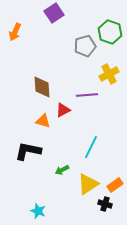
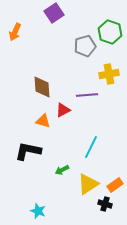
yellow cross: rotated 18 degrees clockwise
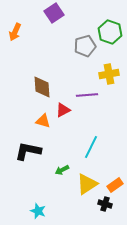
yellow triangle: moved 1 px left
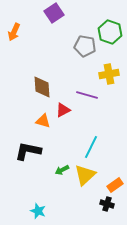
orange arrow: moved 1 px left
gray pentagon: rotated 25 degrees clockwise
purple line: rotated 20 degrees clockwise
yellow triangle: moved 2 px left, 9 px up; rotated 10 degrees counterclockwise
black cross: moved 2 px right
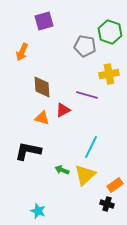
purple square: moved 10 px left, 8 px down; rotated 18 degrees clockwise
orange arrow: moved 8 px right, 20 px down
orange triangle: moved 1 px left, 3 px up
green arrow: rotated 48 degrees clockwise
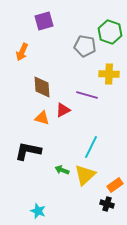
yellow cross: rotated 12 degrees clockwise
